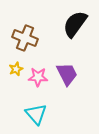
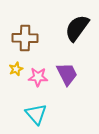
black semicircle: moved 2 px right, 4 px down
brown cross: rotated 20 degrees counterclockwise
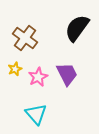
brown cross: rotated 35 degrees clockwise
yellow star: moved 1 px left
pink star: rotated 30 degrees counterclockwise
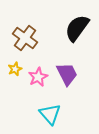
cyan triangle: moved 14 px right
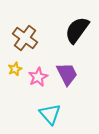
black semicircle: moved 2 px down
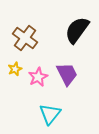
cyan triangle: rotated 20 degrees clockwise
